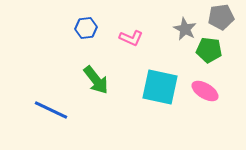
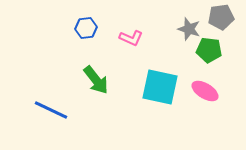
gray star: moved 4 px right; rotated 10 degrees counterclockwise
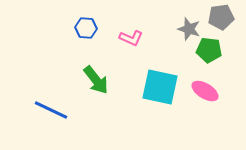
blue hexagon: rotated 10 degrees clockwise
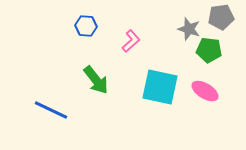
blue hexagon: moved 2 px up
pink L-shape: moved 3 px down; rotated 65 degrees counterclockwise
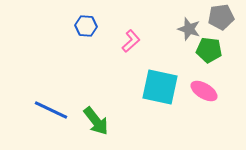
green arrow: moved 41 px down
pink ellipse: moved 1 px left
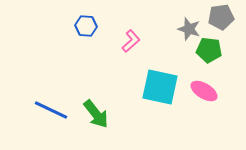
green arrow: moved 7 px up
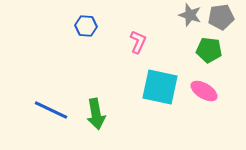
gray star: moved 1 px right, 14 px up
pink L-shape: moved 7 px right, 1 px down; rotated 25 degrees counterclockwise
green arrow: rotated 28 degrees clockwise
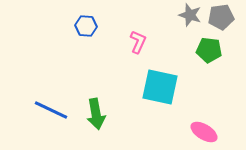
pink ellipse: moved 41 px down
